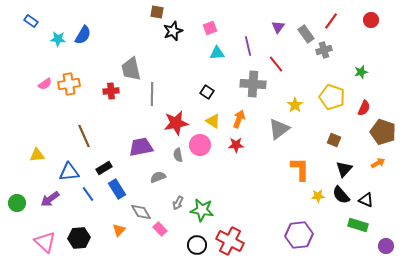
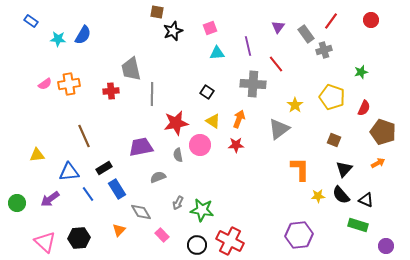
pink rectangle at (160, 229): moved 2 px right, 6 px down
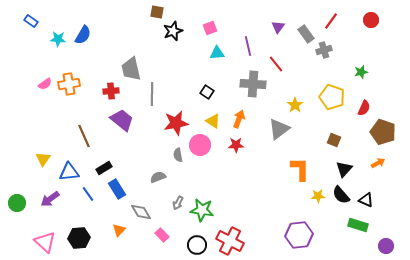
purple trapezoid at (141, 147): moved 19 px left, 27 px up; rotated 50 degrees clockwise
yellow triangle at (37, 155): moved 6 px right, 4 px down; rotated 49 degrees counterclockwise
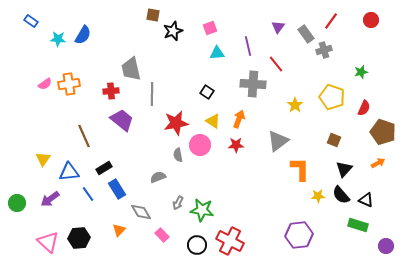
brown square at (157, 12): moved 4 px left, 3 px down
gray triangle at (279, 129): moved 1 px left, 12 px down
pink triangle at (45, 242): moved 3 px right
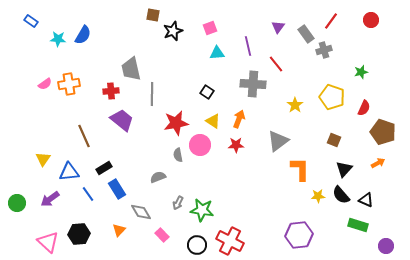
black hexagon at (79, 238): moved 4 px up
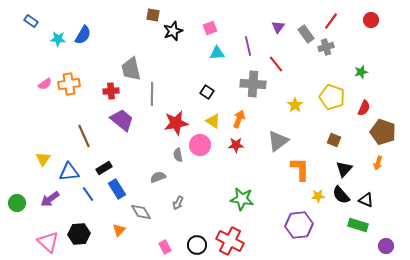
gray cross at (324, 50): moved 2 px right, 3 px up
orange arrow at (378, 163): rotated 136 degrees clockwise
green star at (202, 210): moved 40 px right, 11 px up
pink rectangle at (162, 235): moved 3 px right, 12 px down; rotated 16 degrees clockwise
purple hexagon at (299, 235): moved 10 px up
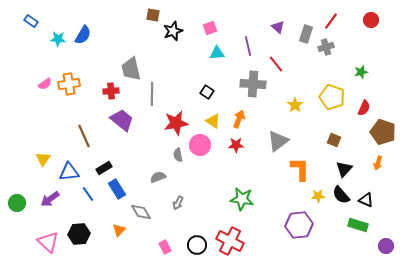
purple triangle at (278, 27): rotated 24 degrees counterclockwise
gray rectangle at (306, 34): rotated 54 degrees clockwise
